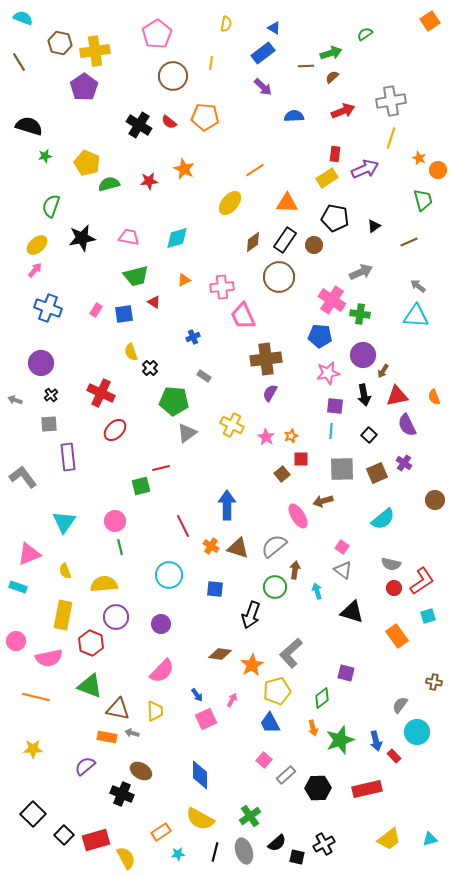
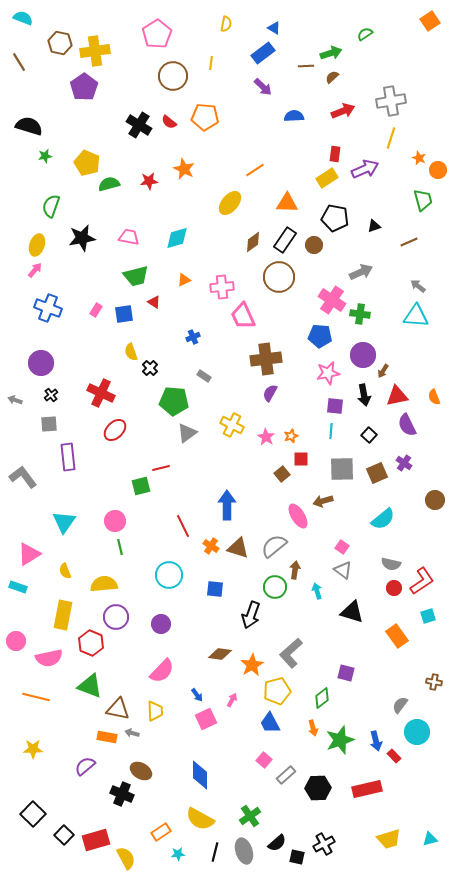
black triangle at (374, 226): rotated 16 degrees clockwise
yellow ellipse at (37, 245): rotated 30 degrees counterclockwise
pink triangle at (29, 554): rotated 10 degrees counterclockwise
yellow trapezoid at (389, 839): rotated 20 degrees clockwise
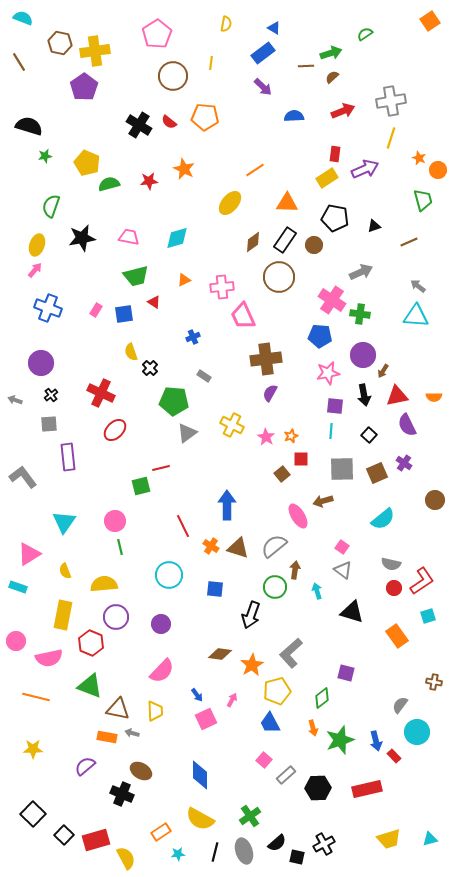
orange semicircle at (434, 397): rotated 70 degrees counterclockwise
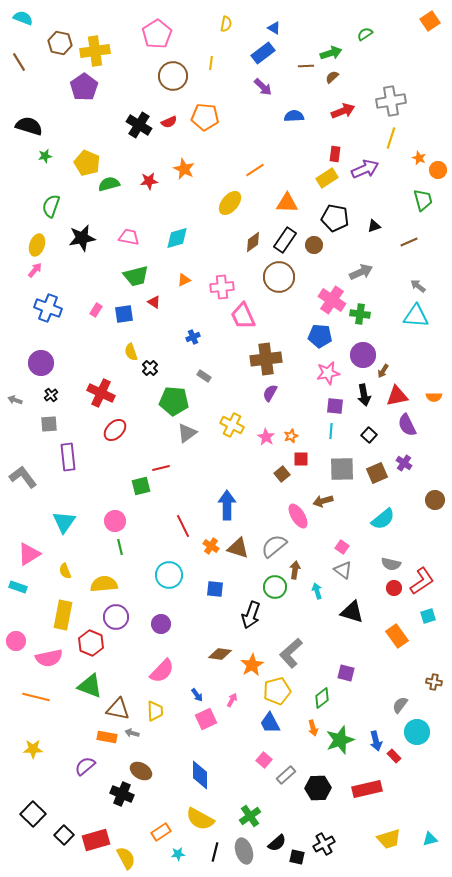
red semicircle at (169, 122): rotated 63 degrees counterclockwise
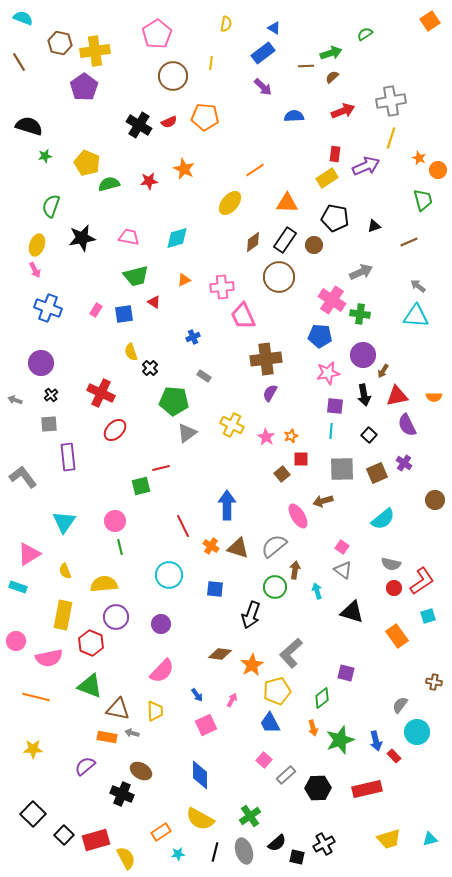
purple arrow at (365, 169): moved 1 px right, 3 px up
pink arrow at (35, 270): rotated 112 degrees clockwise
pink square at (206, 719): moved 6 px down
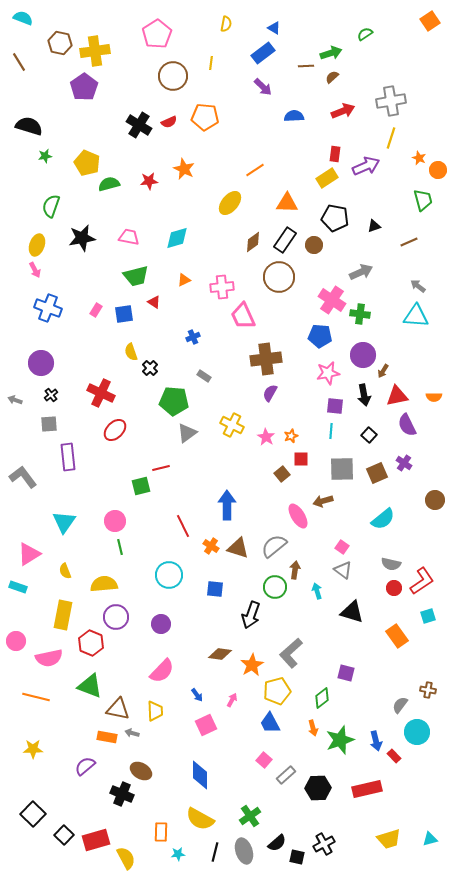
brown cross at (434, 682): moved 6 px left, 8 px down
orange rectangle at (161, 832): rotated 54 degrees counterclockwise
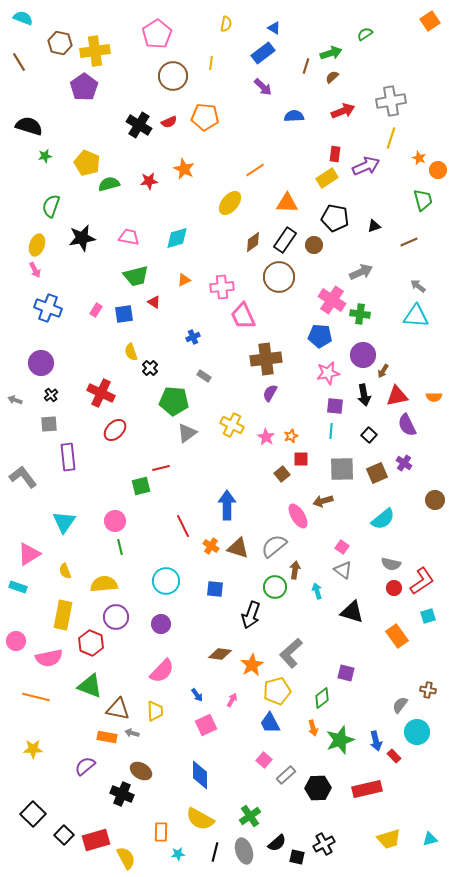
brown line at (306, 66): rotated 70 degrees counterclockwise
cyan circle at (169, 575): moved 3 px left, 6 px down
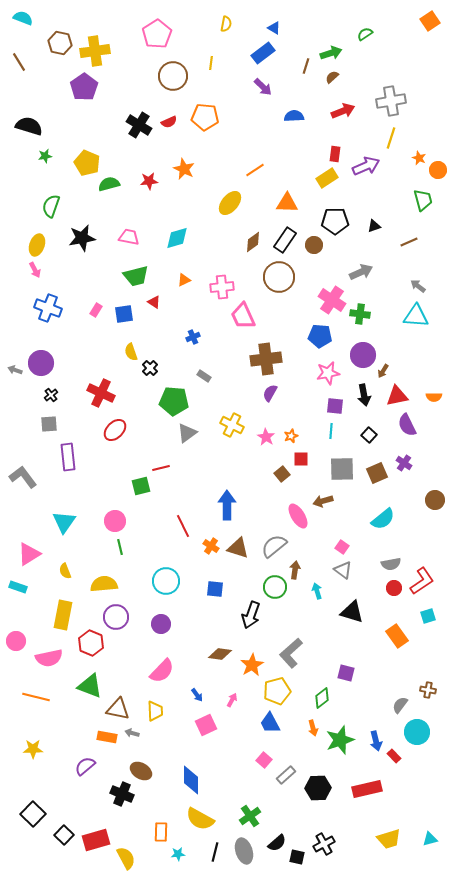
black pentagon at (335, 218): moved 3 px down; rotated 12 degrees counterclockwise
gray arrow at (15, 400): moved 30 px up
gray semicircle at (391, 564): rotated 24 degrees counterclockwise
blue diamond at (200, 775): moved 9 px left, 5 px down
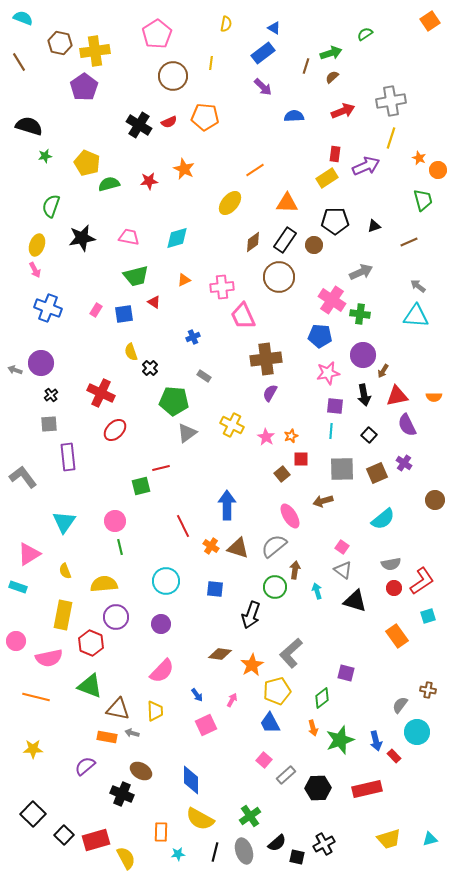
pink ellipse at (298, 516): moved 8 px left
black triangle at (352, 612): moved 3 px right, 11 px up
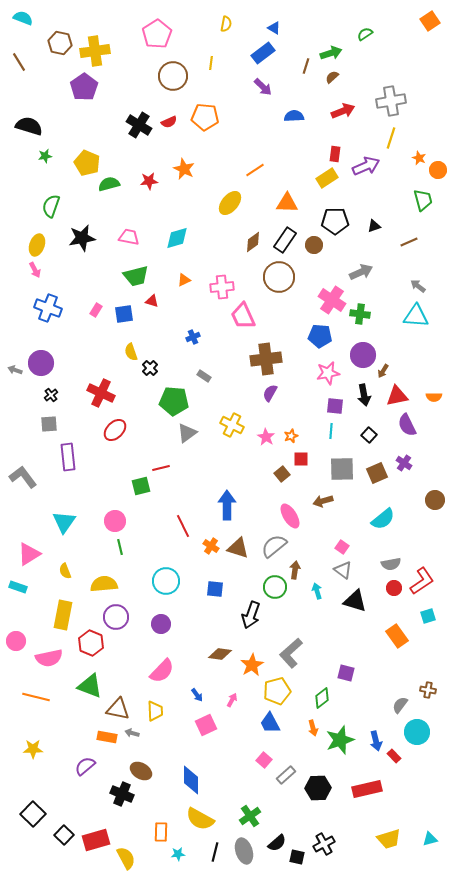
red triangle at (154, 302): moved 2 px left, 1 px up; rotated 16 degrees counterclockwise
